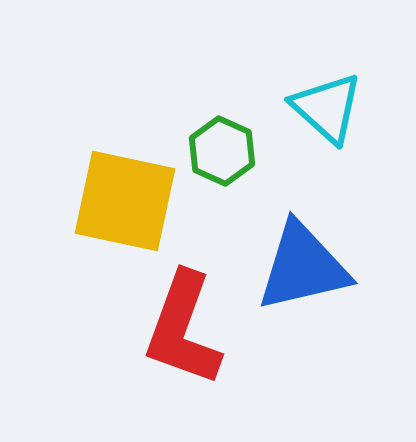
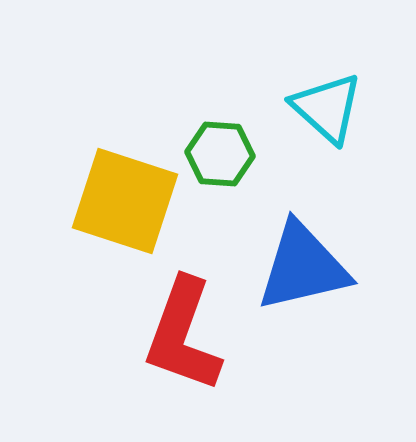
green hexagon: moved 2 px left, 3 px down; rotated 20 degrees counterclockwise
yellow square: rotated 6 degrees clockwise
red L-shape: moved 6 px down
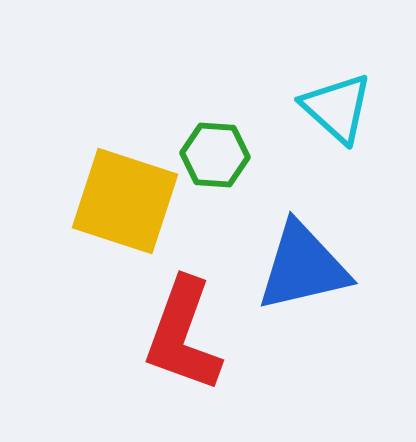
cyan triangle: moved 10 px right
green hexagon: moved 5 px left, 1 px down
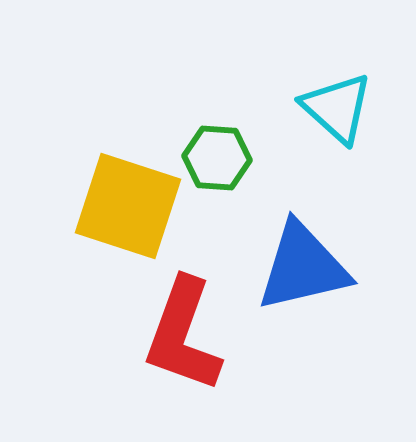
green hexagon: moved 2 px right, 3 px down
yellow square: moved 3 px right, 5 px down
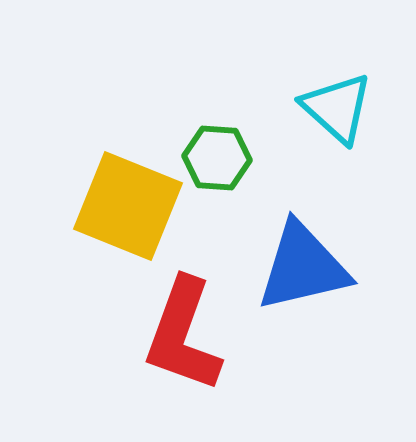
yellow square: rotated 4 degrees clockwise
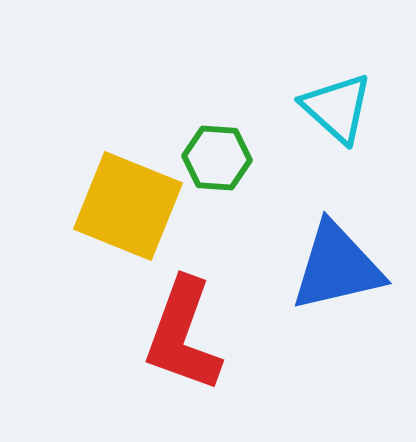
blue triangle: moved 34 px right
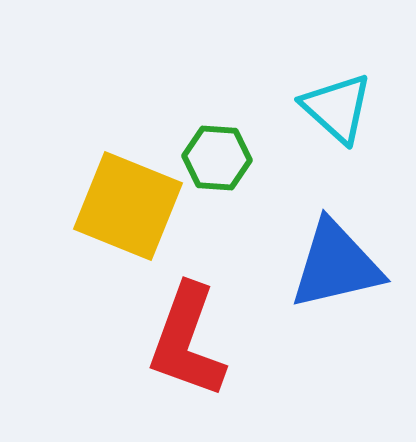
blue triangle: moved 1 px left, 2 px up
red L-shape: moved 4 px right, 6 px down
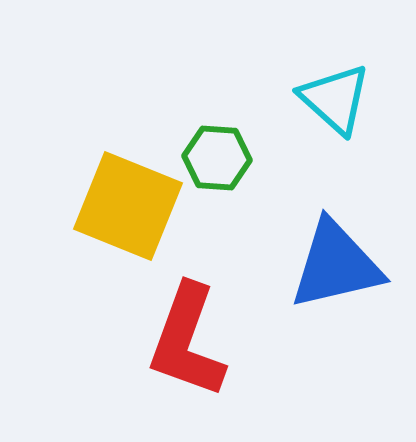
cyan triangle: moved 2 px left, 9 px up
